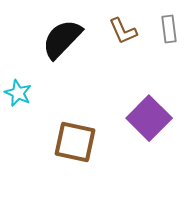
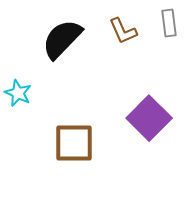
gray rectangle: moved 6 px up
brown square: moved 1 px left, 1 px down; rotated 12 degrees counterclockwise
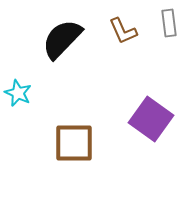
purple square: moved 2 px right, 1 px down; rotated 9 degrees counterclockwise
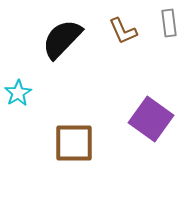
cyan star: rotated 16 degrees clockwise
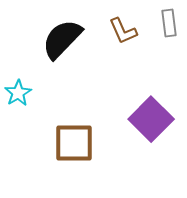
purple square: rotated 9 degrees clockwise
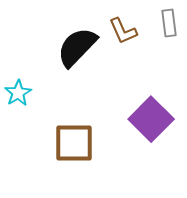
black semicircle: moved 15 px right, 8 px down
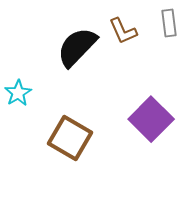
brown square: moved 4 px left, 5 px up; rotated 30 degrees clockwise
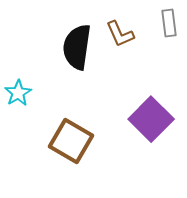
brown L-shape: moved 3 px left, 3 px down
black semicircle: rotated 36 degrees counterclockwise
brown square: moved 1 px right, 3 px down
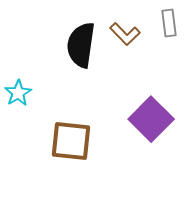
brown L-shape: moved 5 px right; rotated 20 degrees counterclockwise
black semicircle: moved 4 px right, 2 px up
brown square: rotated 24 degrees counterclockwise
